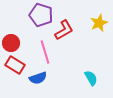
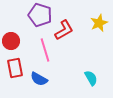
purple pentagon: moved 1 px left
red circle: moved 2 px up
pink line: moved 2 px up
red rectangle: moved 3 px down; rotated 48 degrees clockwise
blue semicircle: moved 1 px right, 1 px down; rotated 48 degrees clockwise
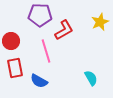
purple pentagon: rotated 15 degrees counterclockwise
yellow star: moved 1 px right, 1 px up
pink line: moved 1 px right, 1 px down
blue semicircle: moved 2 px down
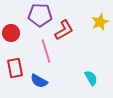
red circle: moved 8 px up
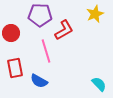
yellow star: moved 5 px left, 8 px up
cyan semicircle: moved 8 px right, 6 px down; rotated 14 degrees counterclockwise
